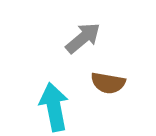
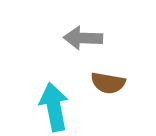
gray arrow: rotated 138 degrees counterclockwise
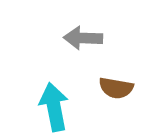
brown semicircle: moved 8 px right, 5 px down
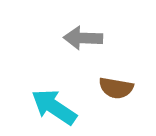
cyan arrow: rotated 45 degrees counterclockwise
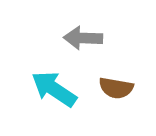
cyan arrow: moved 18 px up
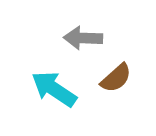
brown semicircle: moved 10 px up; rotated 52 degrees counterclockwise
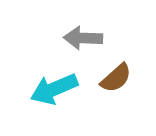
cyan arrow: rotated 57 degrees counterclockwise
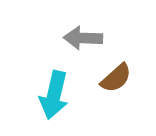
cyan arrow: moved 6 px down; rotated 54 degrees counterclockwise
